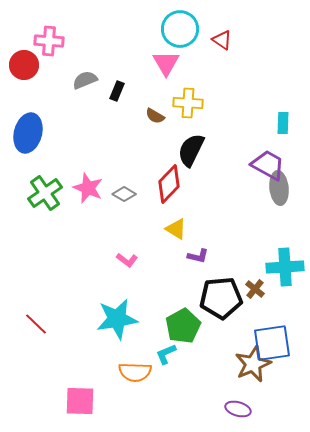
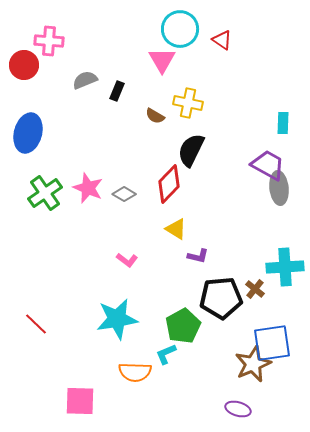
pink triangle: moved 4 px left, 3 px up
yellow cross: rotated 8 degrees clockwise
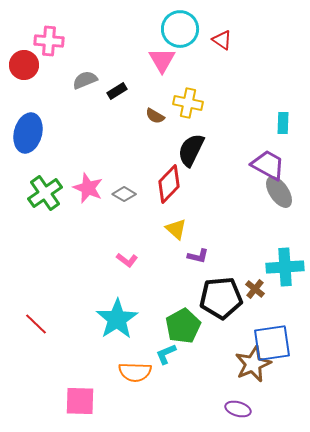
black rectangle: rotated 36 degrees clockwise
gray ellipse: moved 4 px down; rotated 28 degrees counterclockwise
yellow triangle: rotated 10 degrees clockwise
cyan star: rotated 24 degrees counterclockwise
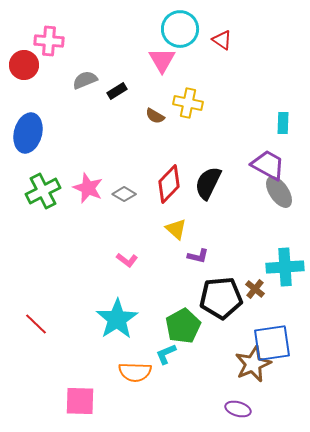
black semicircle: moved 17 px right, 33 px down
green cross: moved 2 px left, 2 px up; rotated 8 degrees clockwise
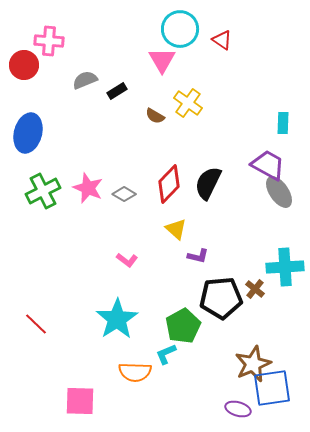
yellow cross: rotated 24 degrees clockwise
blue square: moved 45 px down
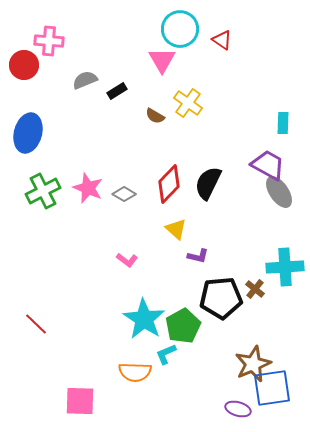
cyan star: moved 27 px right; rotated 6 degrees counterclockwise
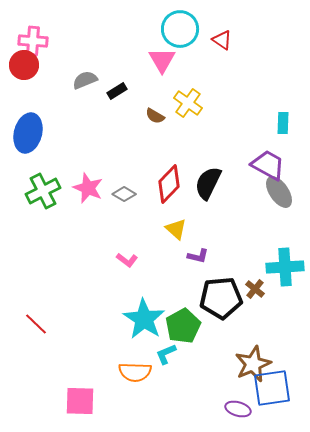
pink cross: moved 16 px left
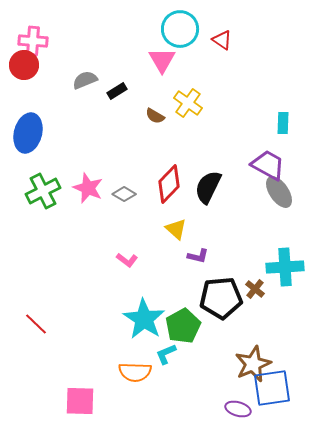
black semicircle: moved 4 px down
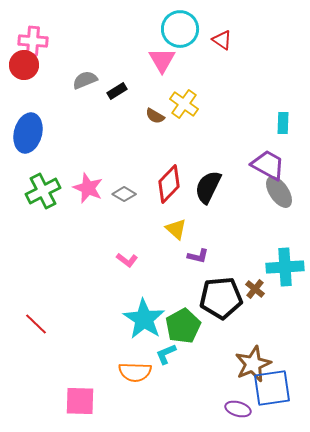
yellow cross: moved 4 px left, 1 px down
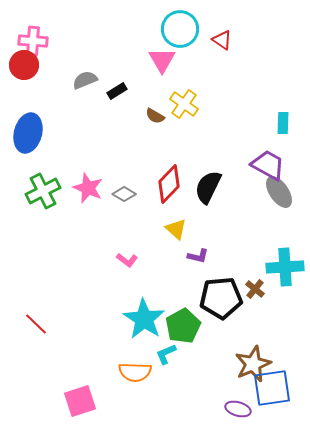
pink square: rotated 20 degrees counterclockwise
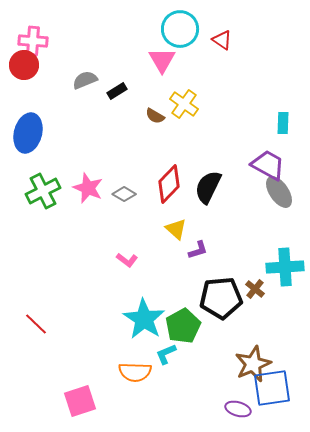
purple L-shape: moved 6 px up; rotated 30 degrees counterclockwise
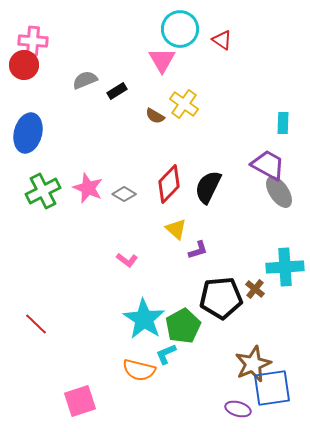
orange semicircle: moved 4 px right, 2 px up; rotated 12 degrees clockwise
